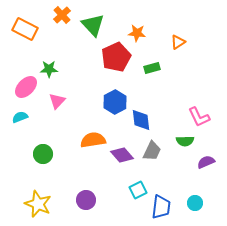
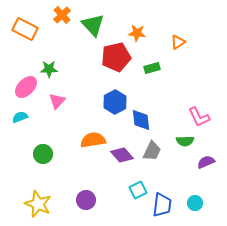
red pentagon: rotated 12 degrees clockwise
blue trapezoid: moved 1 px right, 2 px up
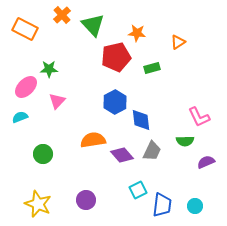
cyan circle: moved 3 px down
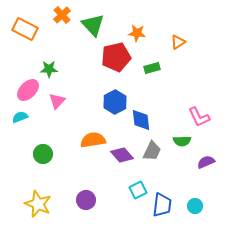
pink ellipse: moved 2 px right, 3 px down
green semicircle: moved 3 px left
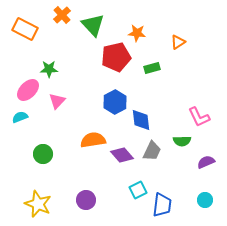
cyan circle: moved 10 px right, 6 px up
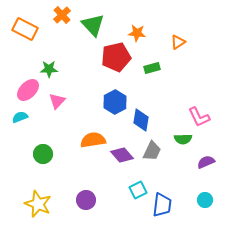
blue diamond: rotated 15 degrees clockwise
green semicircle: moved 1 px right, 2 px up
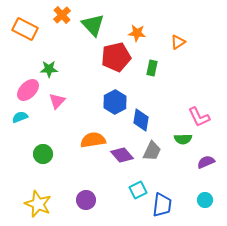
green rectangle: rotated 63 degrees counterclockwise
